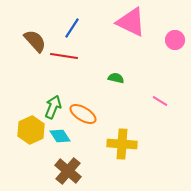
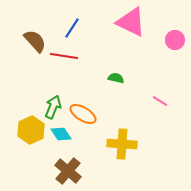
cyan diamond: moved 1 px right, 2 px up
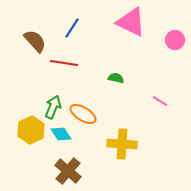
red line: moved 7 px down
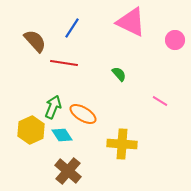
green semicircle: moved 3 px right, 4 px up; rotated 35 degrees clockwise
cyan diamond: moved 1 px right, 1 px down
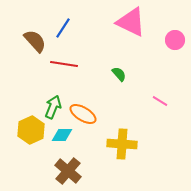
blue line: moved 9 px left
red line: moved 1 px down
cyan diamond: rotated 55 degrees counterclockwise
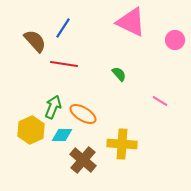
brown cross: moved 15 px right, 11 px up
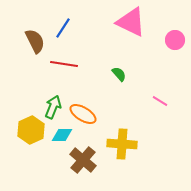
brown semicircle: rotated 15 degrees clockwise
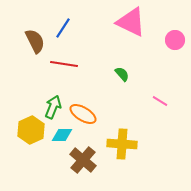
green semicircle: moved 3 px right
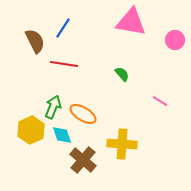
pink triangle: rotated 16 degrees counterclockwise
cyan diamond: rotated 70 degrees clockwise
